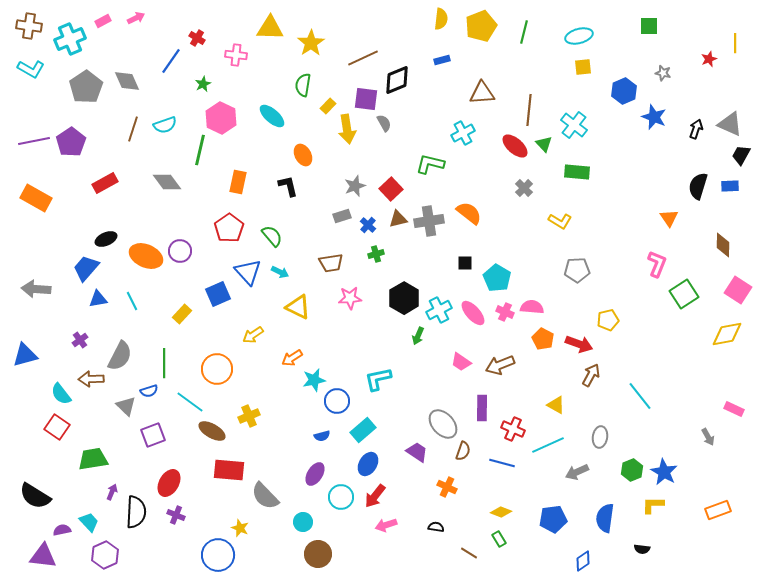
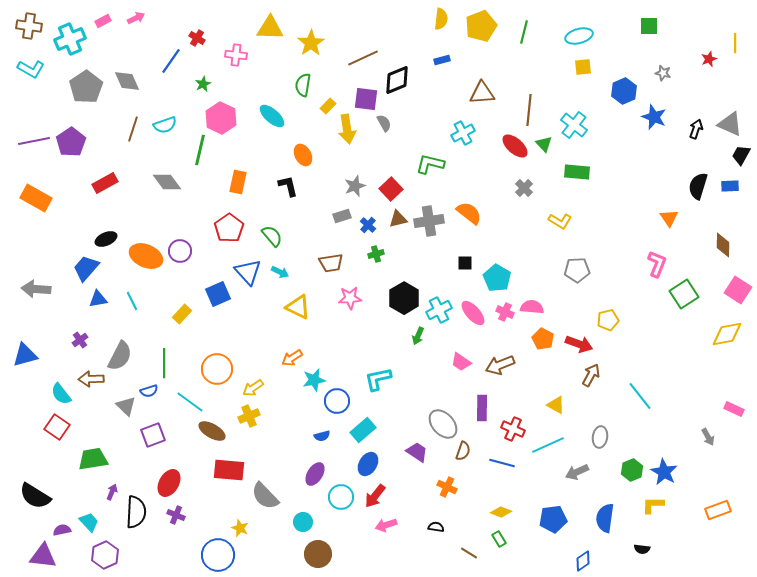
yellow arrow at (253, 335): moved 53 px down
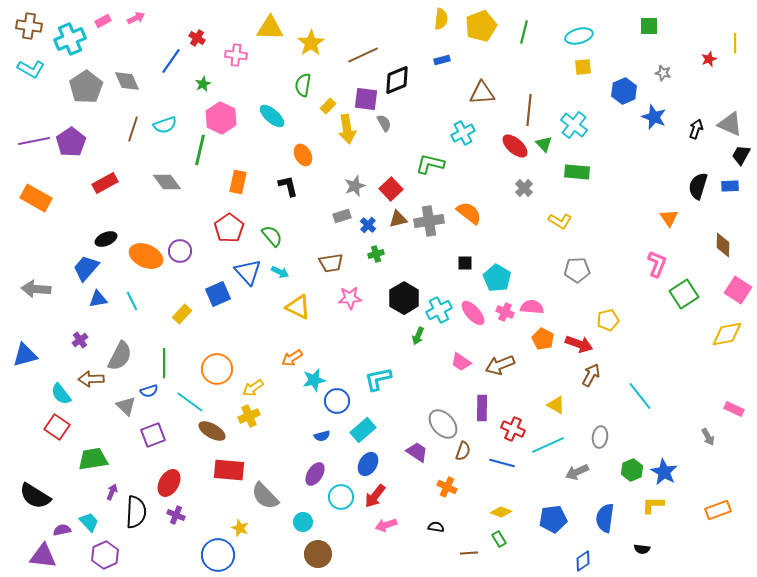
brown line at (363, 58): moved 3 px up
brown line at (469, 553): rotated 36 degrees counterclockwise
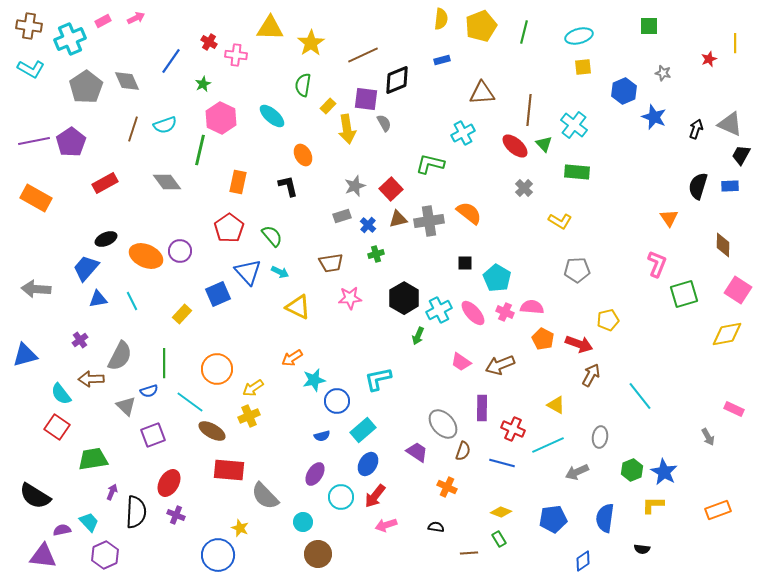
red cross at (197, 38): moved 12 px right, 4 px down
green square at (684, 294): rotated 16 degrees clockwise
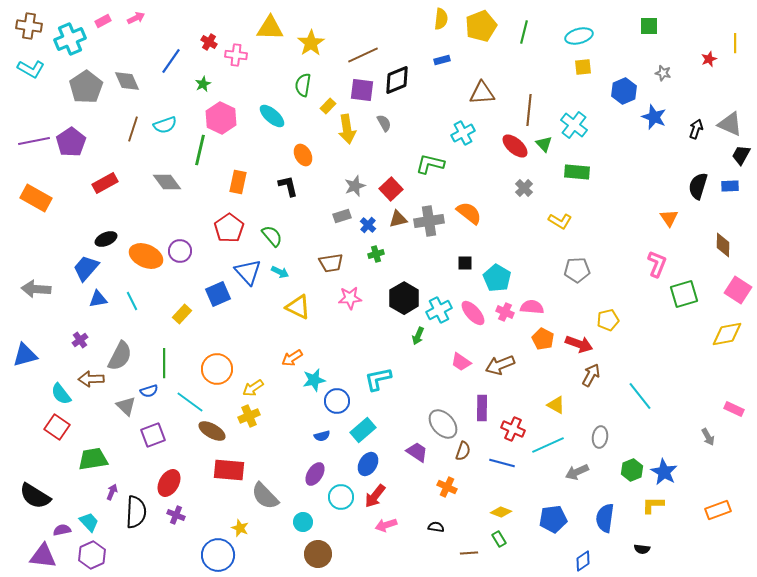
purple square at (366, 99): moved 4 px left, 9 px up
purple hexagon at (105, 555): moved 13 px left
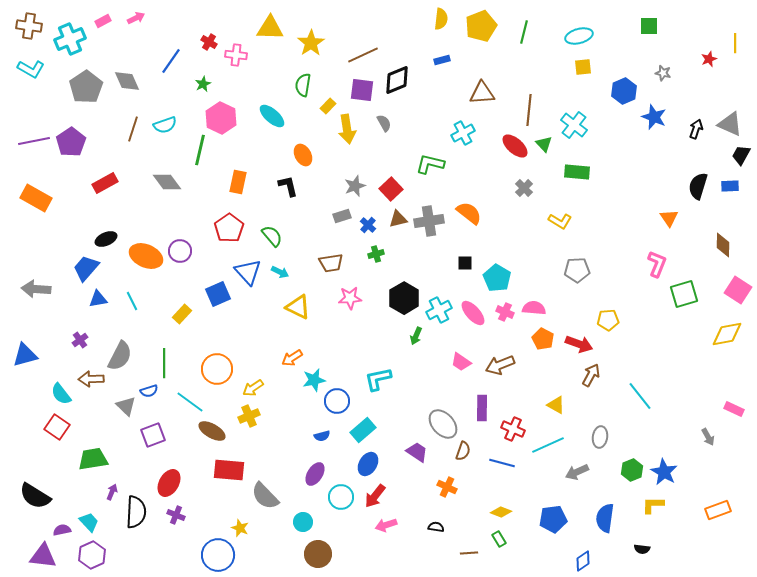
pink semicircle at (532, 307): moved 2 px right, 1 px down
yellow pentagon at (608, 320): rotated 10 degrees clockwise
green arrow at (418, 336): moved 2 px left
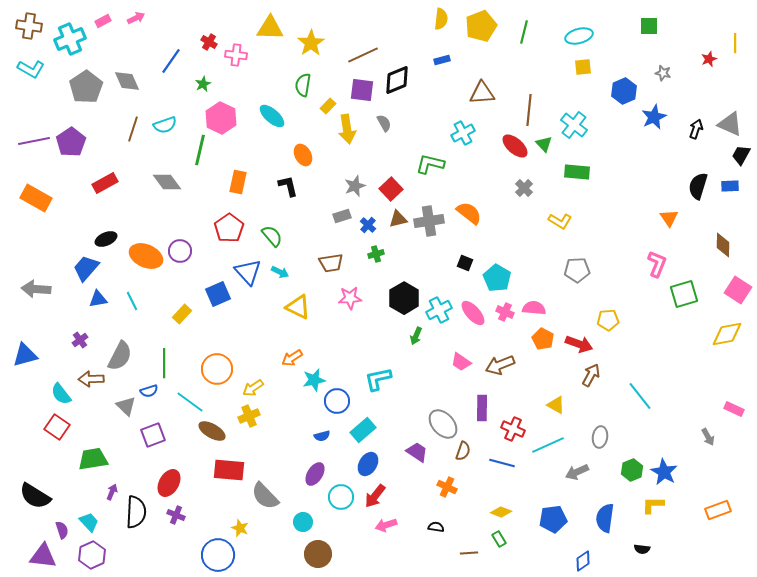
blue star at (654, 117): rotated 25 degrees clockwise
black square at (465, 263): rotated 21 degrees clockwise
purple semicircle at (62, 530): rotated 84 degrees clockwise
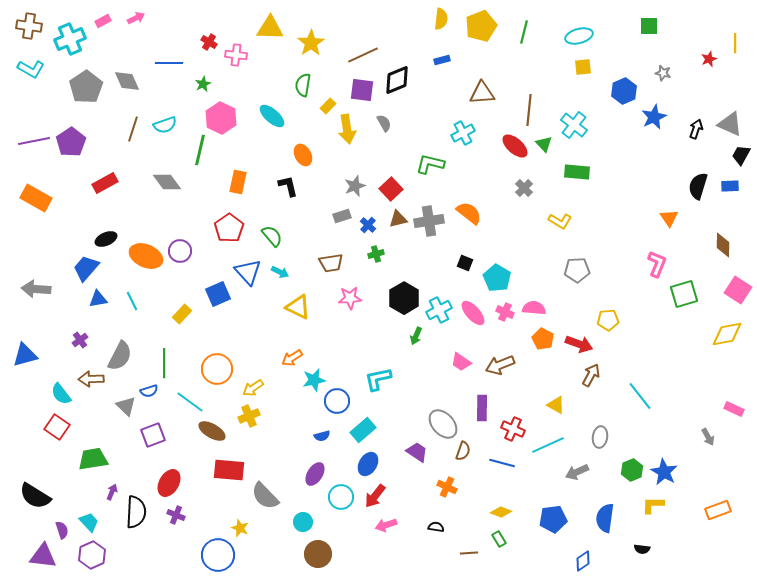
blue line at (171, 61): moved 2 px left, 2 px down; rotated 56 degrees clockwise
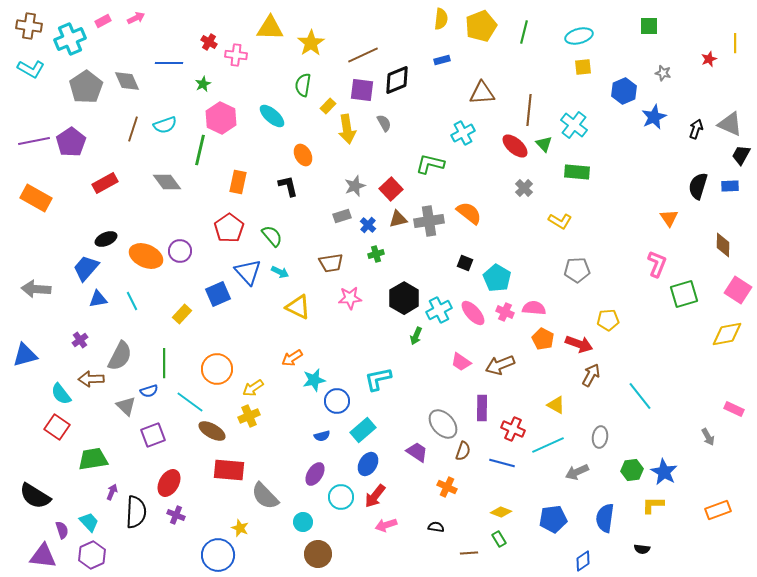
green hexagon at (632, 470): rotated 15 degrees clockwise
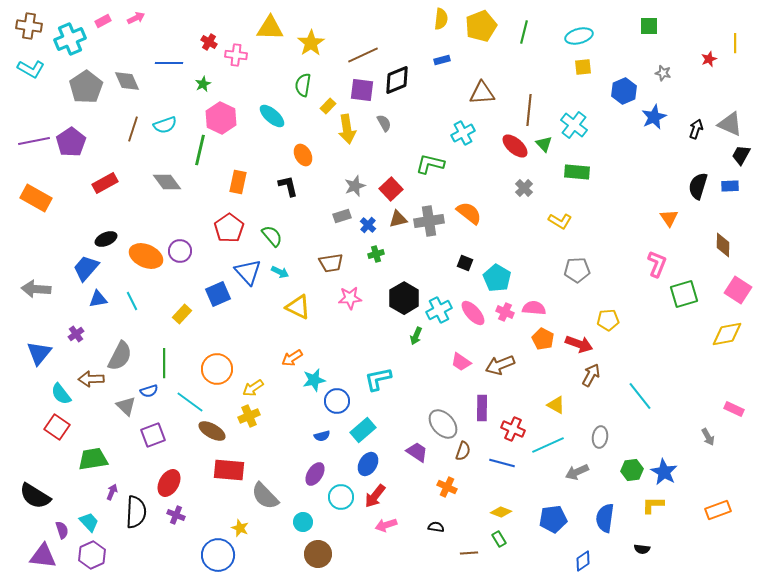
purple cross at (80, 340): moved 4 px left, 6 px up
blue triangle at (25, 355): moved 14 px right, 2 px up; rotated 36 degrees counterclockwise
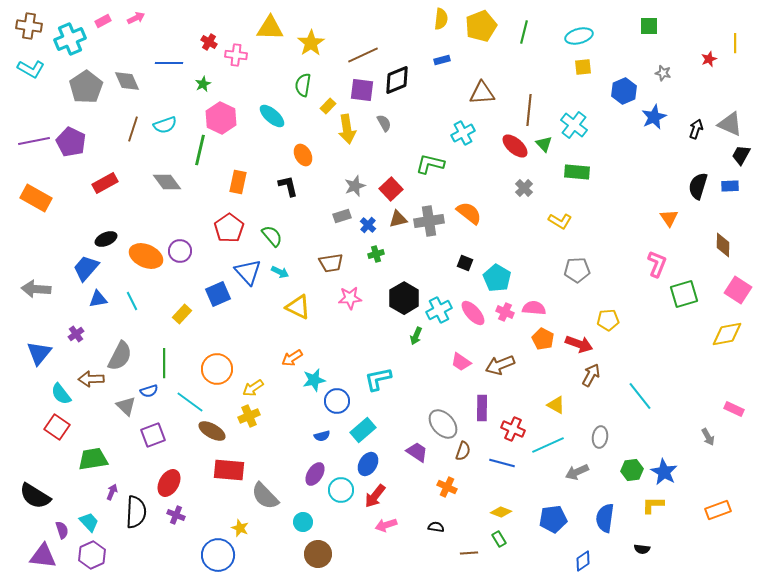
purple pentagon at (71, 142): rotated 12 degrees counterclockwise
cyan circle at (341, 497): moved 7 px up
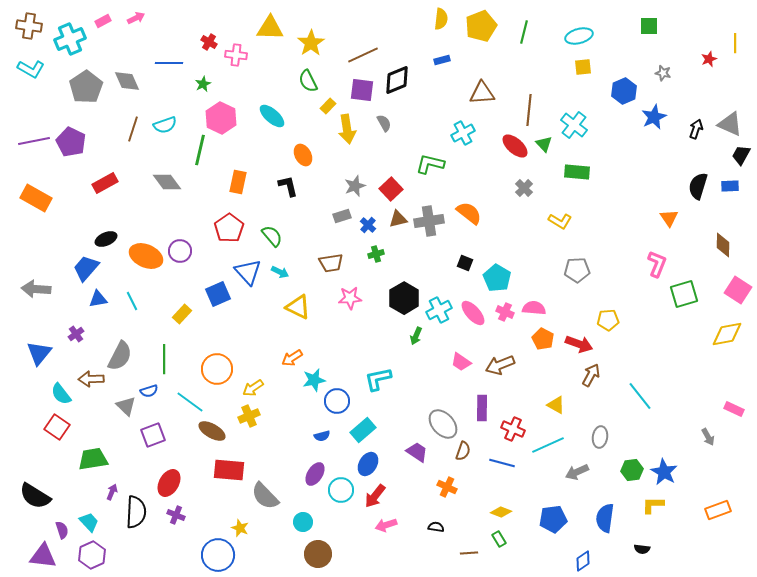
green semicircle at (303, 85): moved 5 px right, 4 px up; rotated 35 degrees counterclockwise
green line at (164, 363): moved 4 px up
